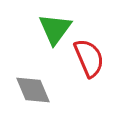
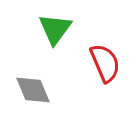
red semicircle: moved 16 px right, 5 px down
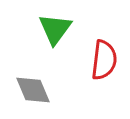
red semicircle: moved 1 px left, 3 px up; rotated 30 degrees clockwise
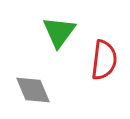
green triangle: moved 4 px right, 3 px down
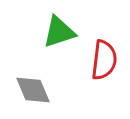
green triangle: rotated 36 degrees clockwise
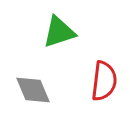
red semicircle: moved 21 px down
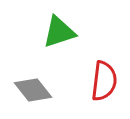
gray diamond: rotated 15 degrees counterclockwise
